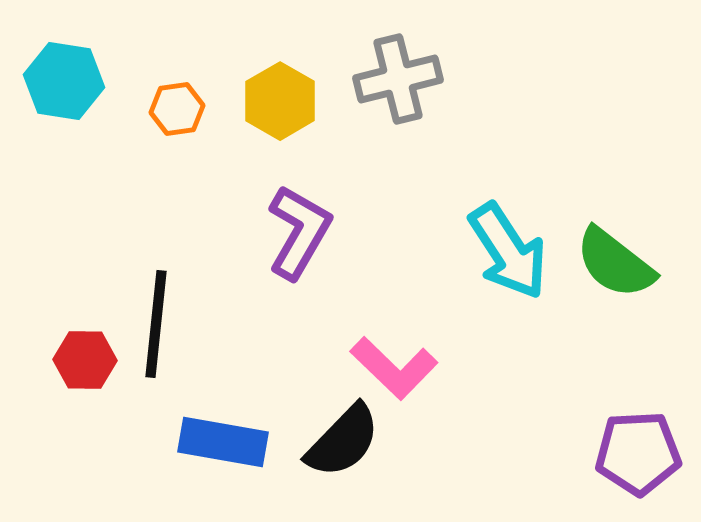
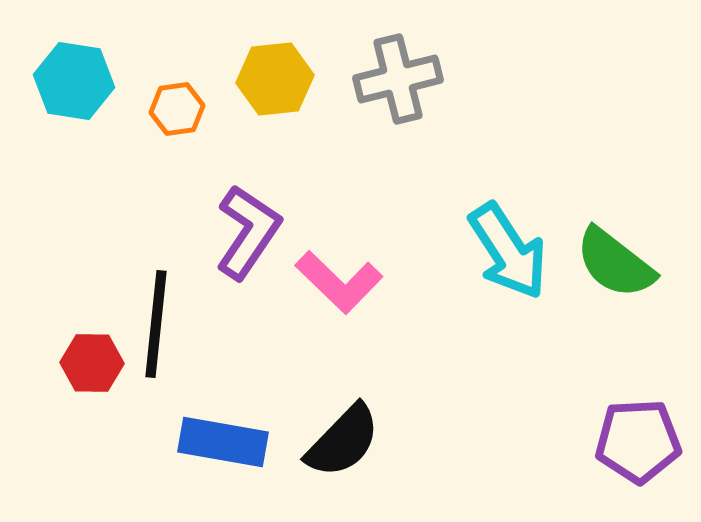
cyan hexagon: moved 10 px right
yellow hexagon: moved 5 px left, 22 px up; rotated 24 degrees clockwise
purple L-shape: moved 51 px left; rotated 4 degrees clockwise
red hexagon: moved 7 px right, 3 px down
pink L-shape: moved 55 px left, 86 px up
purple pentagon: moved 12 px up
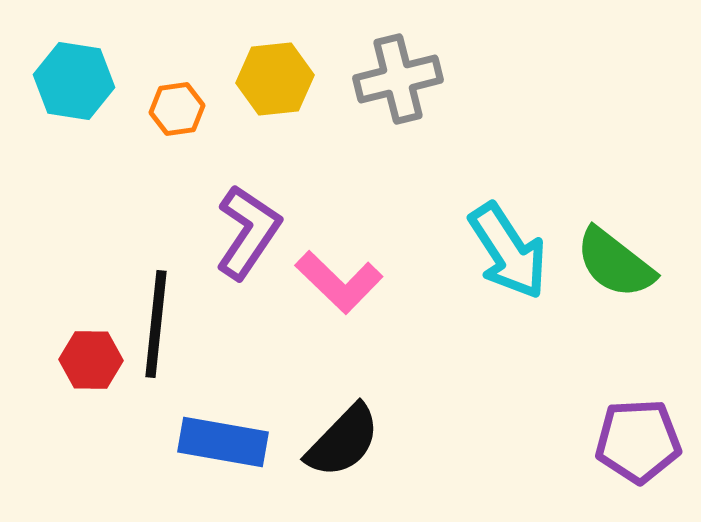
red hexagon: moved 1 px left, 3 px up
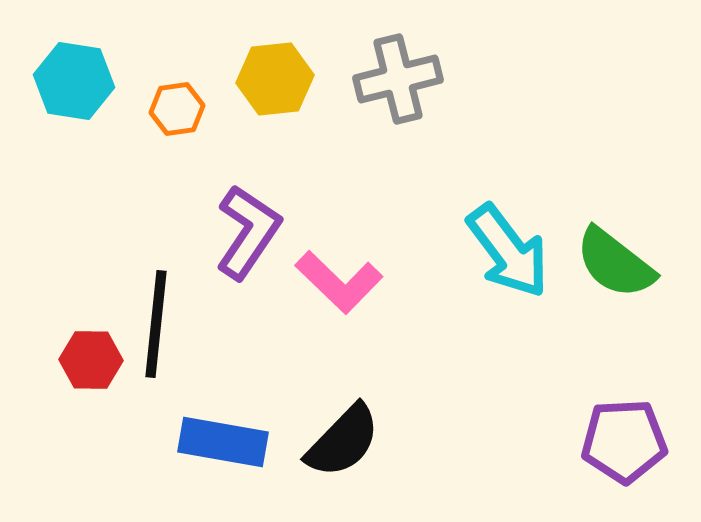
cyan arrow: rotated 4 degrees counterclockwise
purple pentagon: moved 14 px left
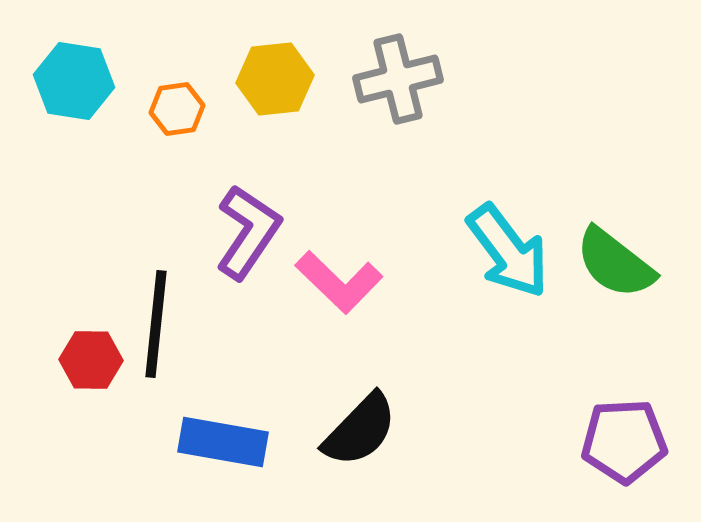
black semicircle: moved 17 px right, 11 px up
